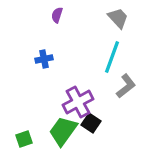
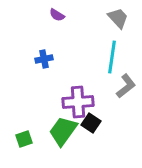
purple semicircle: rotated 77 degrees counterclockwise
cyan line: rotated 12 degrees counterclockwise
purple cross: rotated 24 degrees clockwise
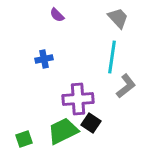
purple semicircle: rotated 14 degrees clockwise
purple cross: moved 3 px up
green trapezoid: rotated 28 degrees clockwise
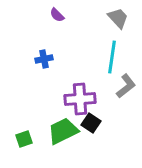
purple cross: moved 2 px right
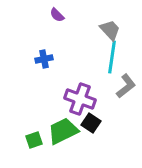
gray trapezoid: moved 8 px left, 12 px down
purple cross: rotated 24 degrees clockwise
green square: moved 10 px right, 1 px down
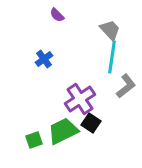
blue cross: rotated 24 degrees counterclockwise
purple cross: rotated 36 degrees clockwise
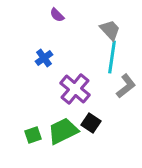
blue cross: moved 1 px up
purple cross: moved 5 px left, 10 px up; rotated 16 degrees counterclockwise
green square: moved 1 px left, 5 px up
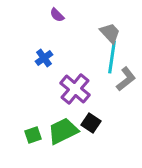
gray trapezoid: moved 3 px down
gray L-shape: moved 7 px up
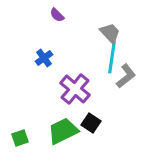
gray L-shape: moved 3 px up
green square: moved 13 px left, 3 px down
